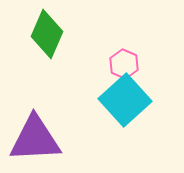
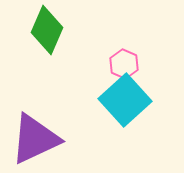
green diamond: moved 4 px up
purple triangle: rotated 22 degrees counterclockwise
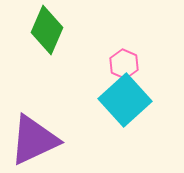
purple triangle: moved 1 px left, 1 px down
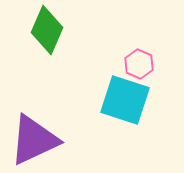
pink hexagon: moved 15 px right
cyan square: rotated 30 degrees counterclockwise
